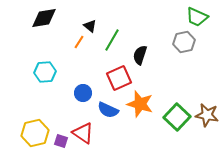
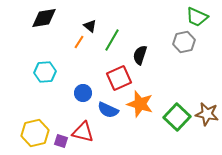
brown star: moved 1 px up
red triangle: moved 1 px up; rotated 20 degrees counterclockwise
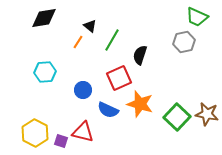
orange line: moved 1 px left
blue circle: moved 3 px up
yellow hexagon: rotated 20 degrees counterclockwise
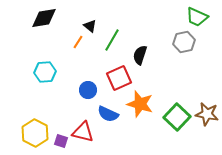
blue circle: moved 5 px right
blue semicircle: moved 4 px down
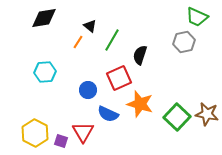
red triangle: rotated 45 degrees clockwise
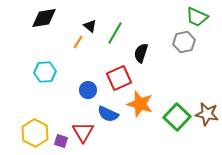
green line: moved 3 px right, 7 px up
black semicircle: moved 1 px right, 2 px up
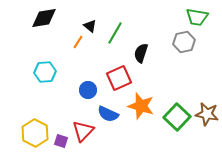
green trapezoid: rotated 15 degrees counterclockwise
orange star: moved 1 px right, 2 px down
red triangle: moved 1 px up; rotated 15 degrees clockwise
